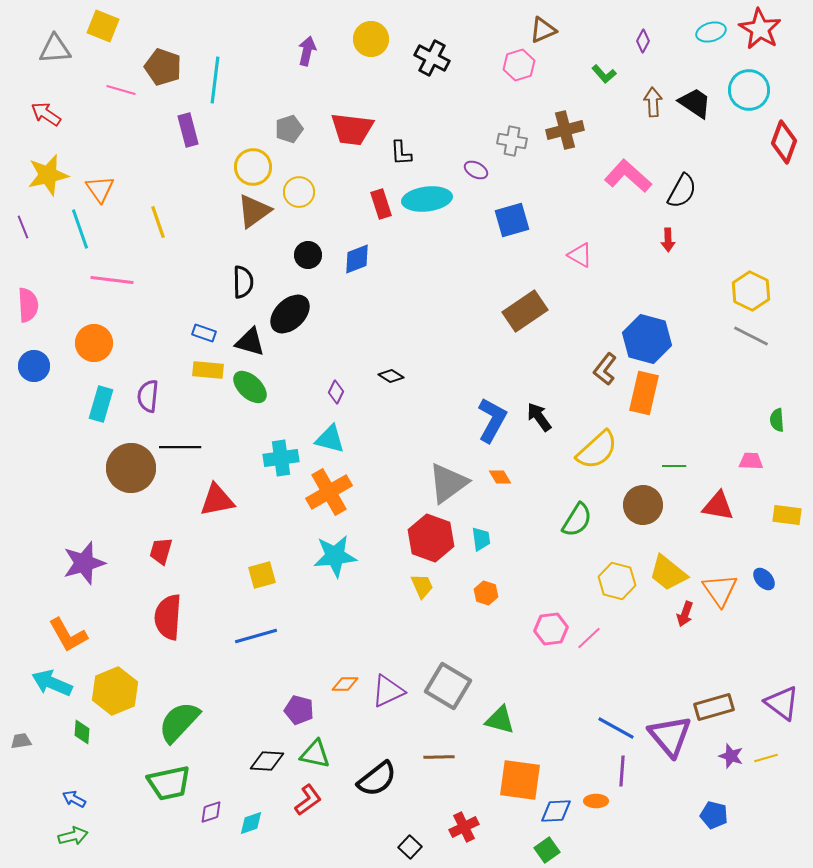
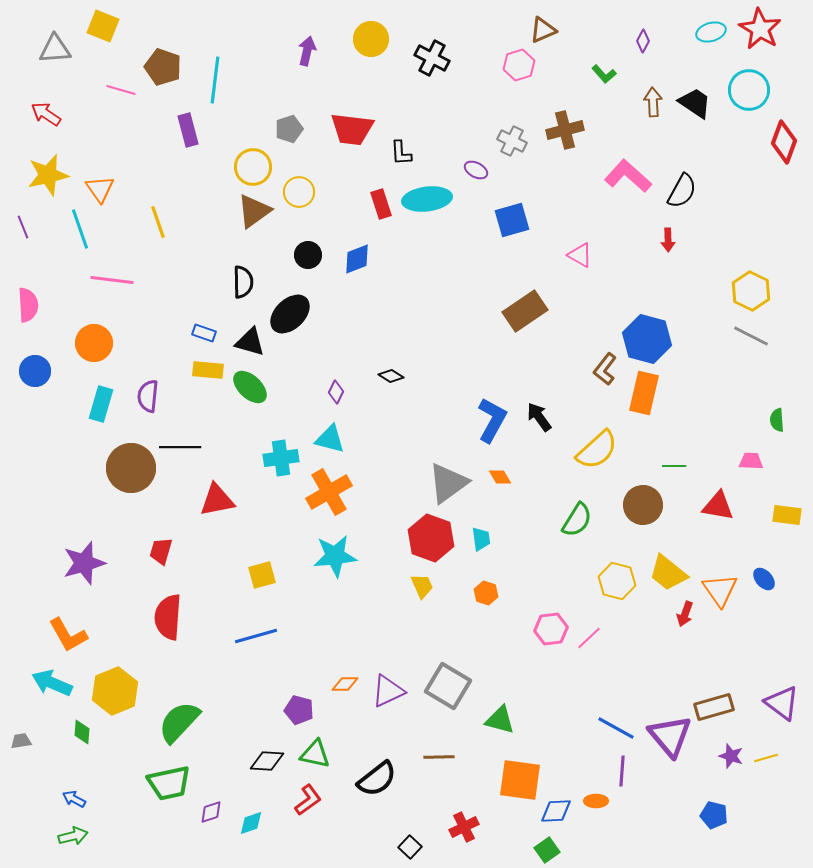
gray cross at (512, 141): rotated 16 degrees clockwise
blue circle at (34, 366): moved 1 px right, 5 px down
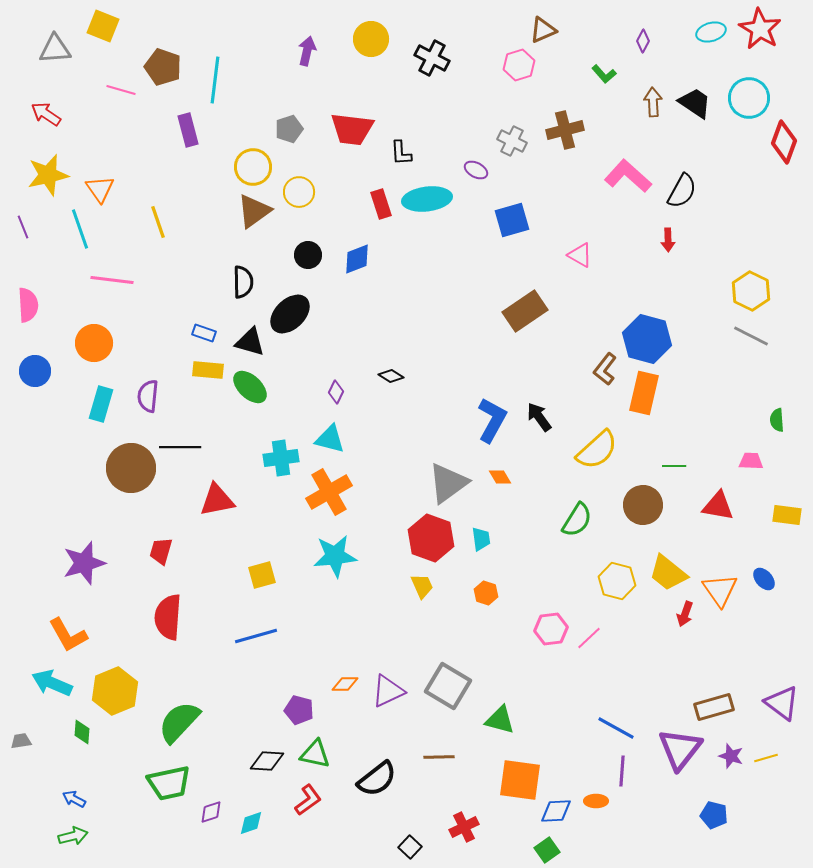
cyan circle at (749, 90): moved 8 px down
purple triangle at (670, 736): moved 10 px right, 13 px down; rotated 18 degrees clockwise
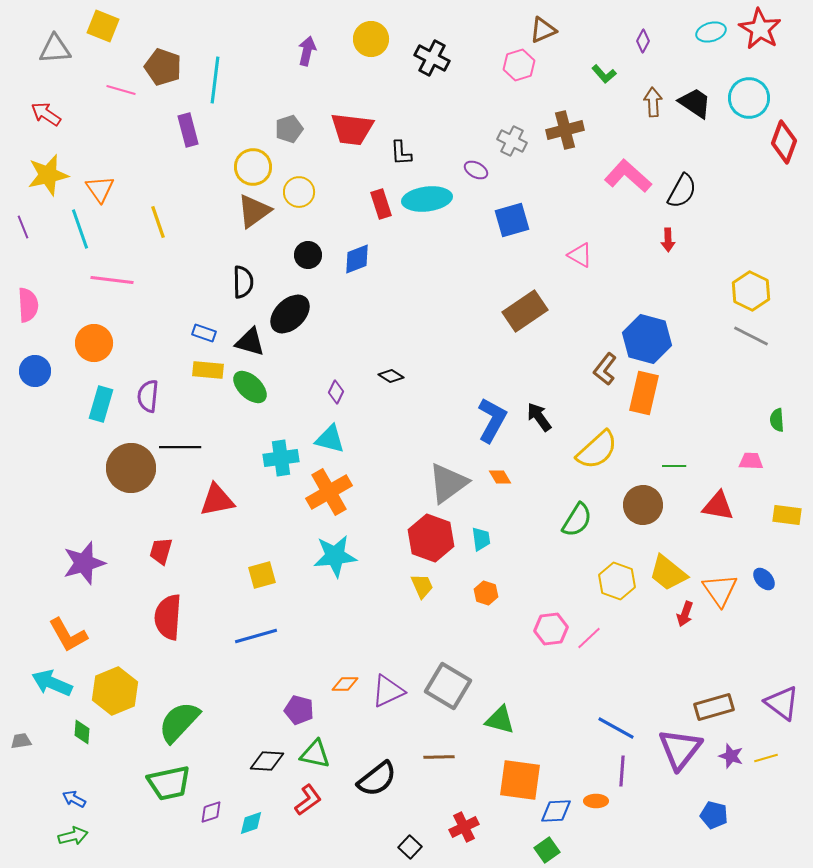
yellow hexagon at (617, 581): rotated 6 degrees clockwise
